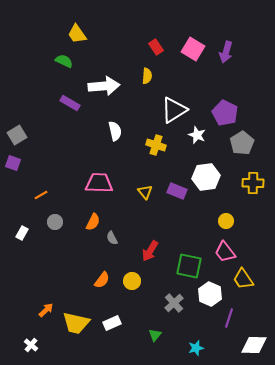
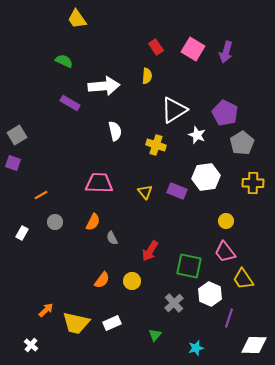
yellow trapezoid at (77, 34): moved 15 px up
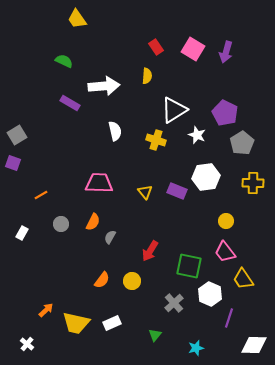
yellow cross at (156, 145): moved 5 px up
gray circle at (55, 222): moved 6 px right, 2 px down
gray semicircle at (112, 238): moved 2 px left, 1 px up; rotated 56 degrees clockwise
white cross at (31, 345): moved 4 px left, 1 px up
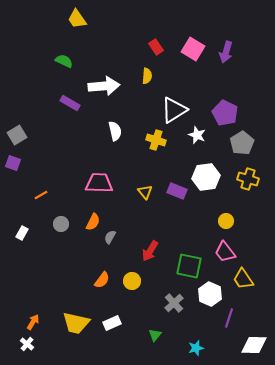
yellow cross at (253, 183): moved 5 px left, 4 px up; rotated 15 degrees clockwise
orange arrow at (46, 310): moved 13 px left, 12 px down; rotated 14 degrees counterclockwise
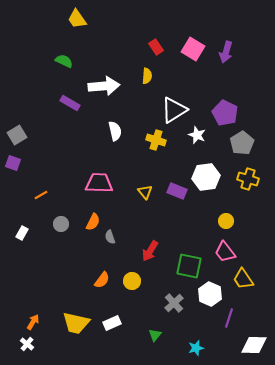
gray semicircle at (110, 237): rotated 48 degrees counterclockwise
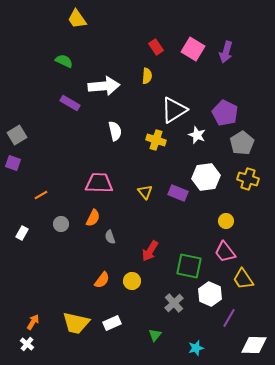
purple rectangle at (177, 191): moved 1 px right, 2 px down
orange semicircle at (93, 222): moved 4 px up
purple line at (229, 318): rotated 12 degrees clockwise
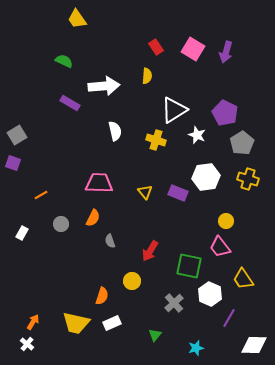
gray semicircle at (110, 237): moved 4 px down
pink trapezoid at (225, 252): moved 5 px left, 5 px up
orange semicircle at (102, 280): moved 16 px down; rotated 18 degrees counterclockwise
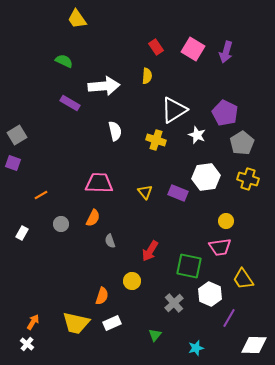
pink trapezoid at (220, 247): rotated 60 degrees counterclockwise
